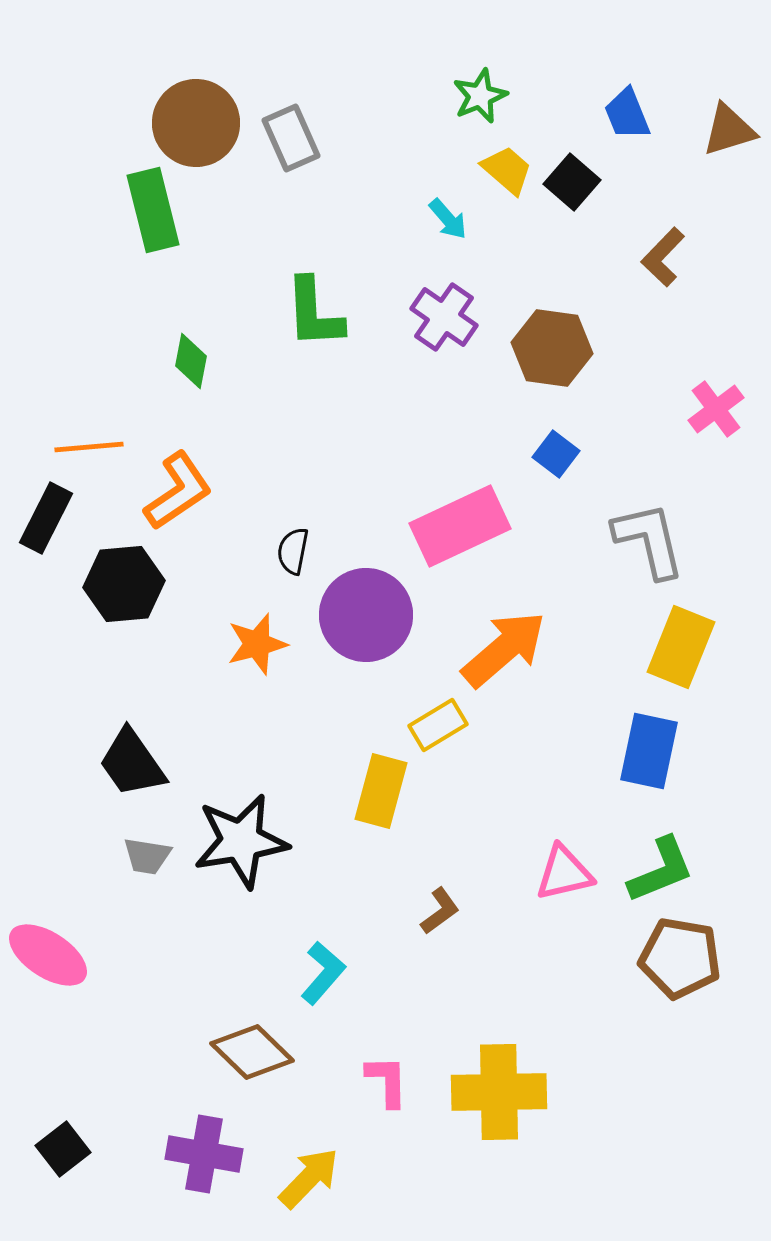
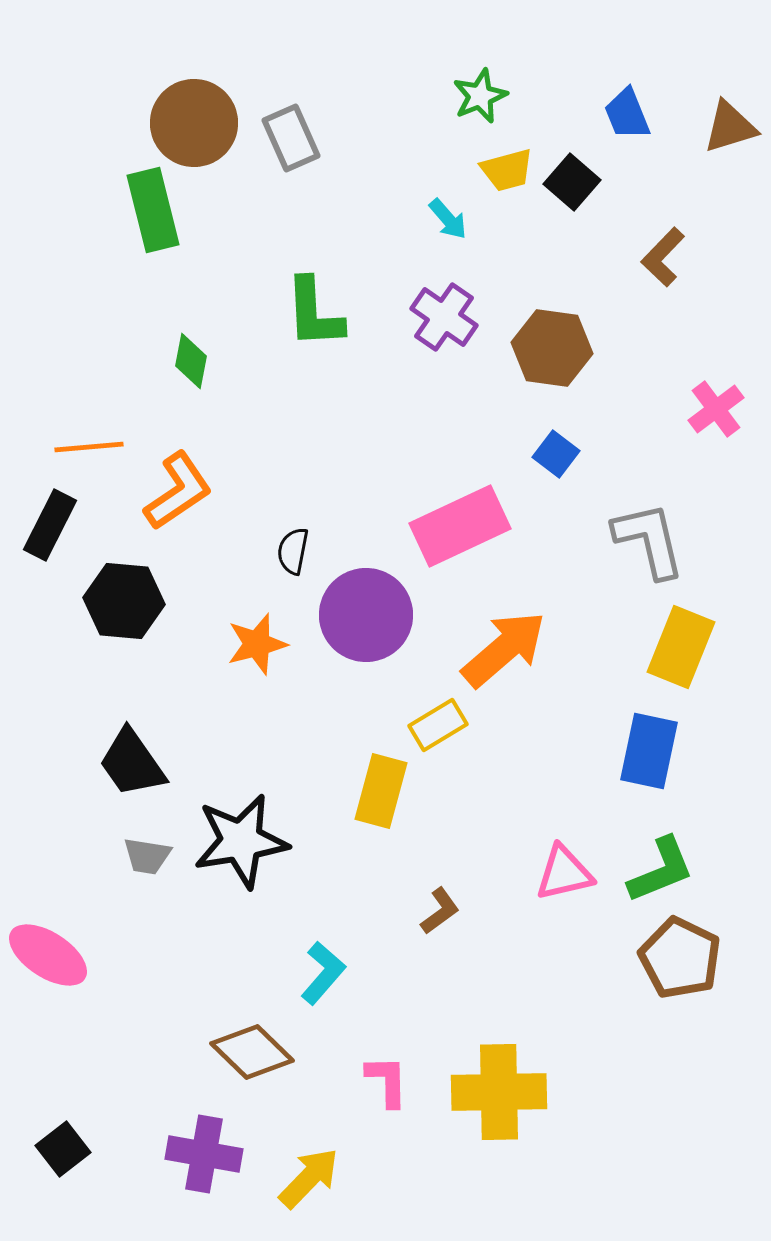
brown circle at (196, 123): moved 2 px left
brown triangle at (729, 130): moved 1 px right, 3 px up
yellow trapezoid at (507, 170): rotated 124 degrees clockwise
black rectangle at (46, 518): moved 4 px right, 7 px down
black hexagon at (124, 584): moved 17 px down; rotated 10 degrees clockwise
brown pentagon at (680, 958): rotated 16 degrees clockwise
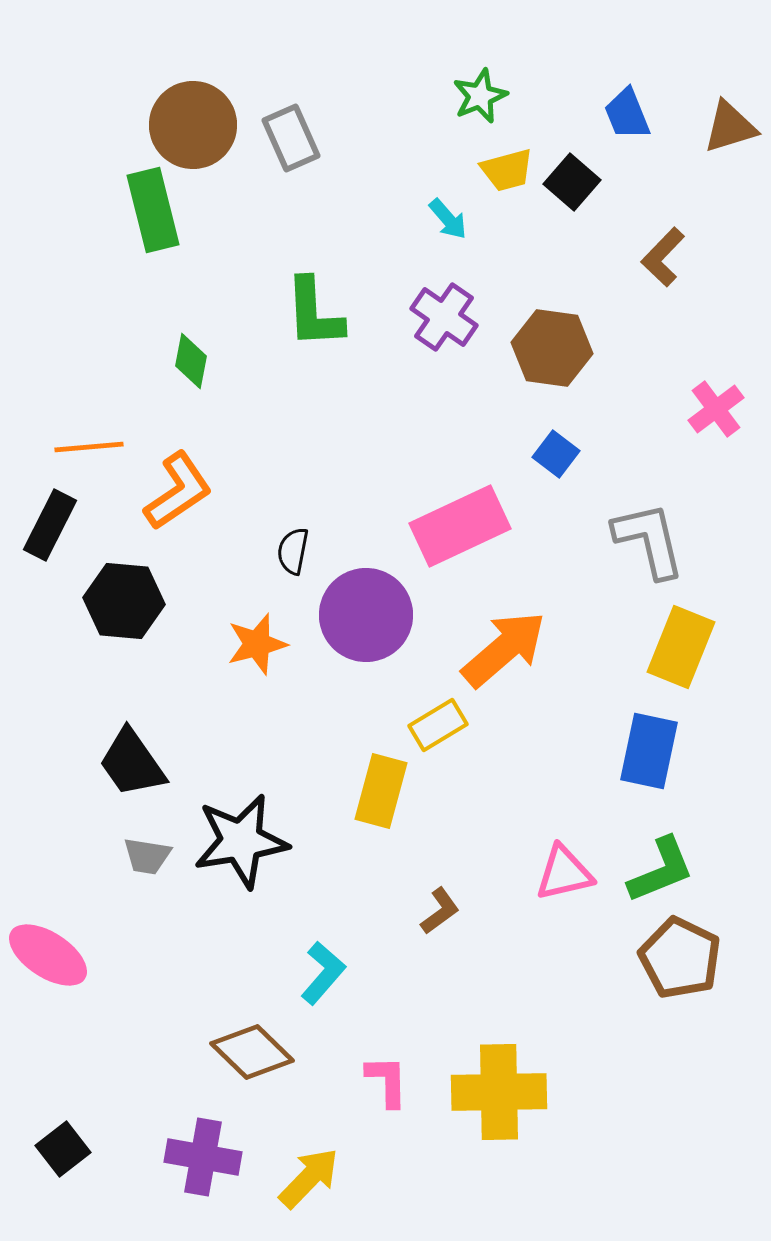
brown circle at (194, 123): moved 1 px left, 2 px down
purple cross at (204, 1154): moved 1 px left, 3 px down
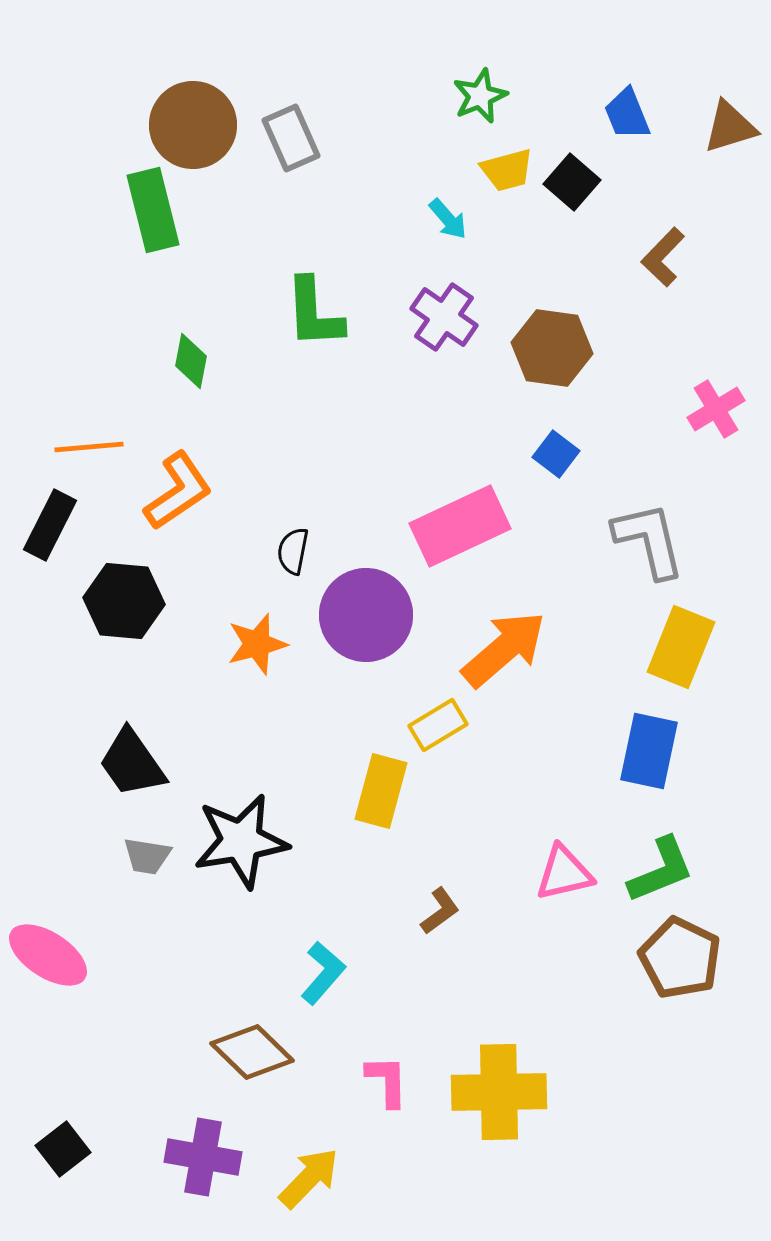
pink cross at (716, 409): rotated 6 degrees clockwise
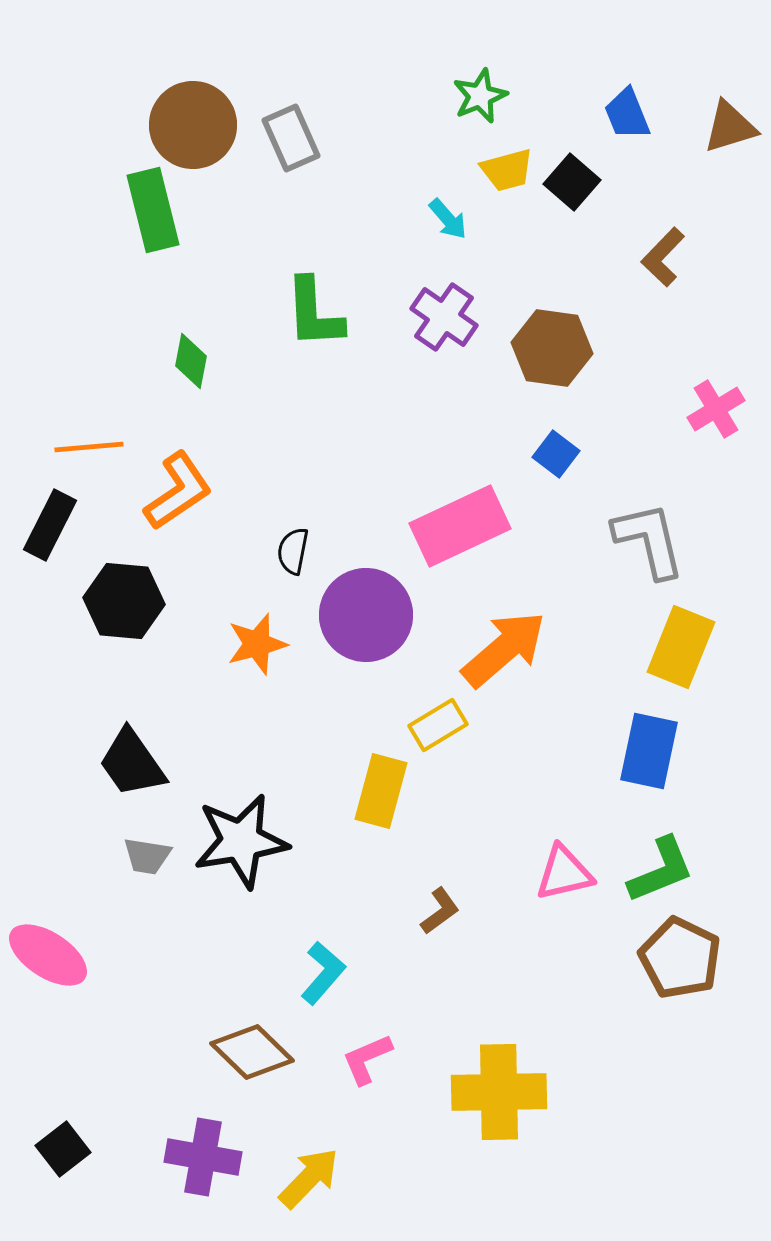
pink L-shape at (387, 1081): moved 20 px left, 22 px up; rotated 112 degrees counterclockwise
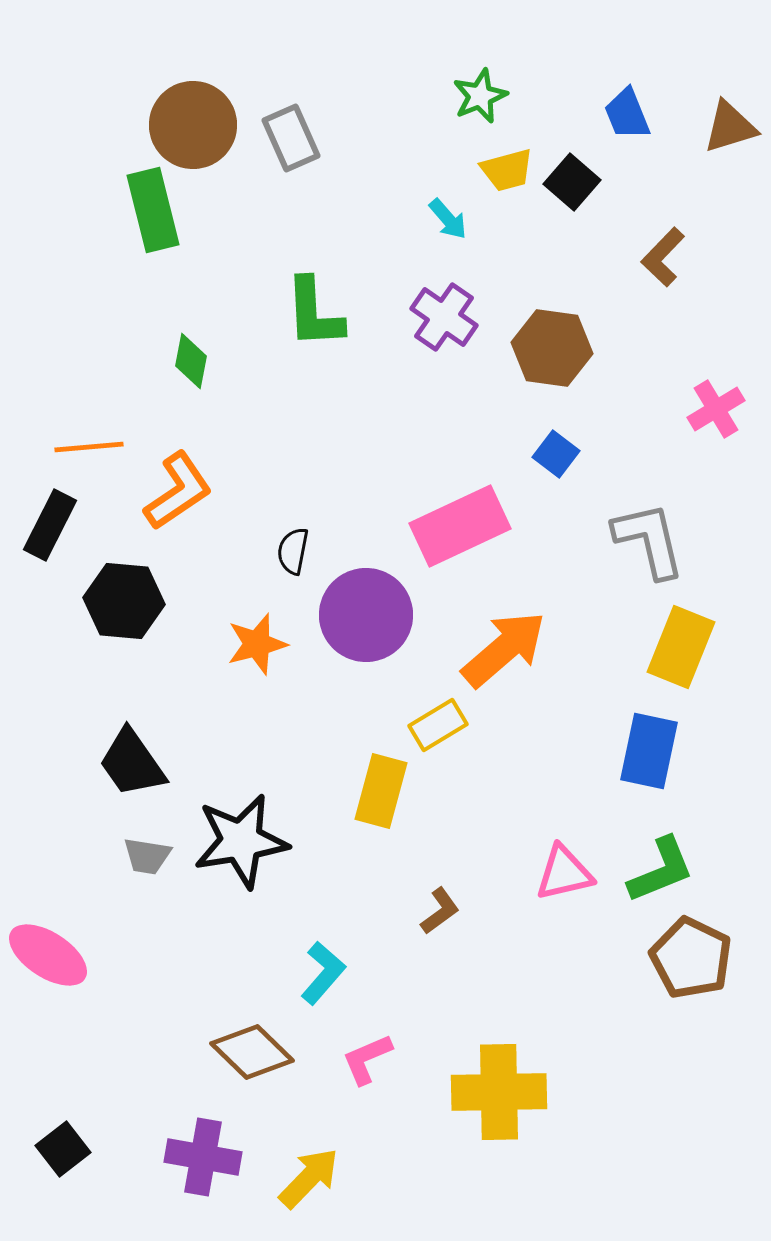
brown pentagon at (680, 958): moved 11 px right
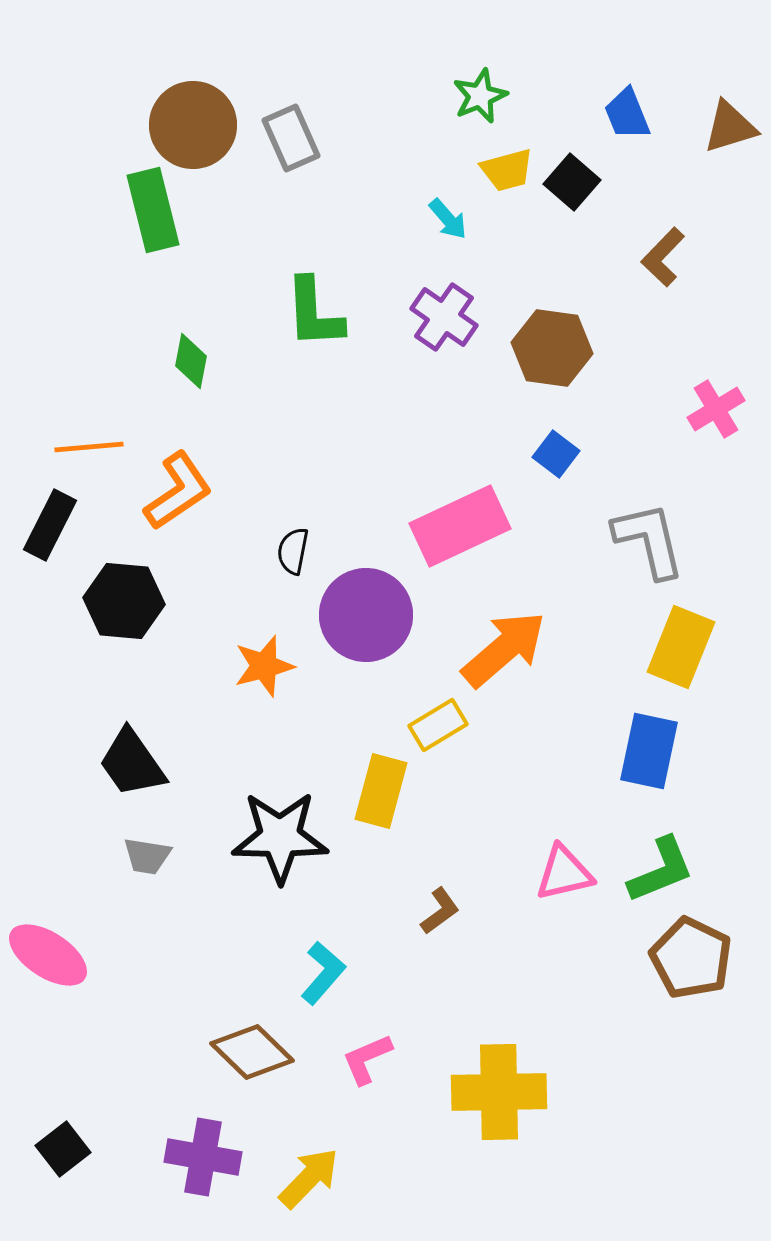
orange star at (257, 644): moved 7 px right, 22 px down
black star at (241, 841): moved 39 px right, 4 px up; rotated 10 degrees clockwise
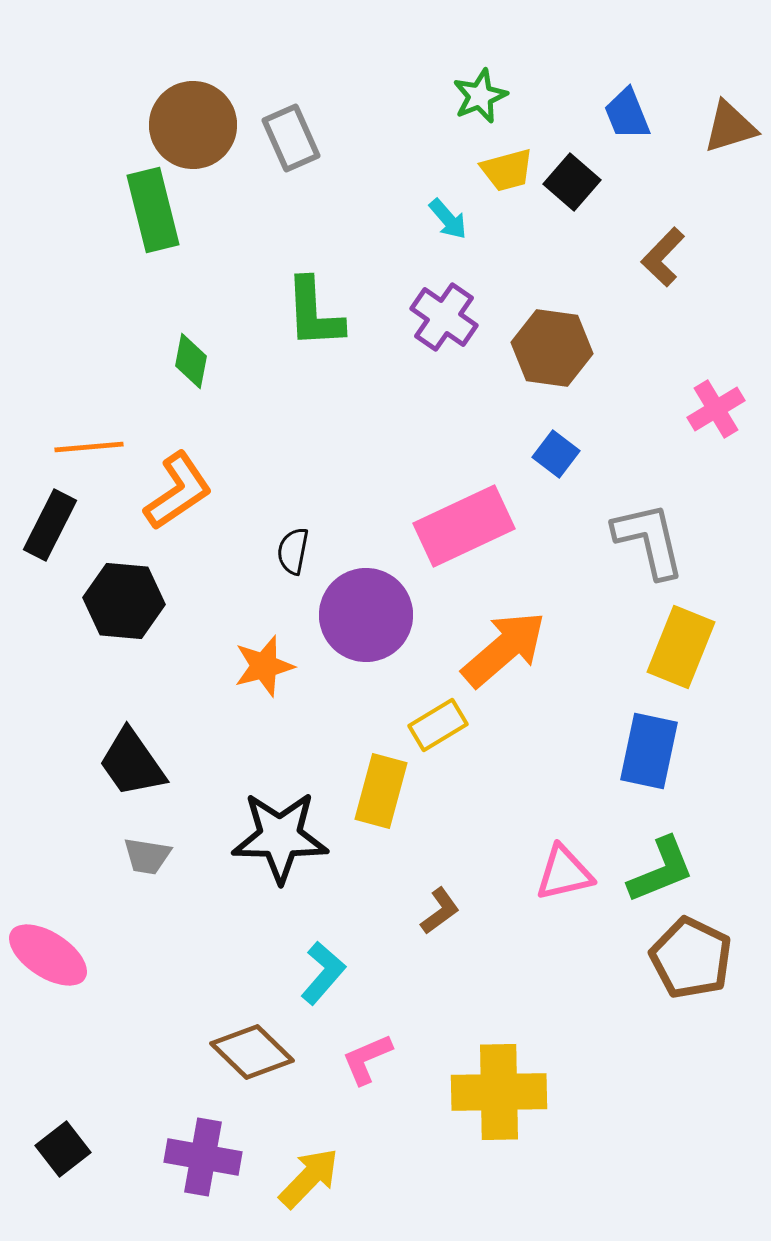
pink rectangle at (460, 526): moved 4 px right
